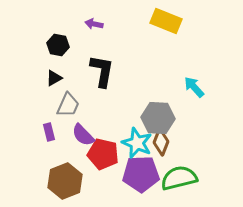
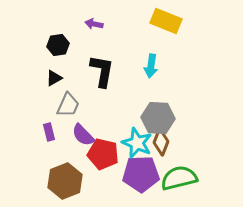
black hexagon: rotated 20 degrees counterclockwise
cyan arrow: moved 43 px left, 21 px up; rotated 130 degrees counterclockwise
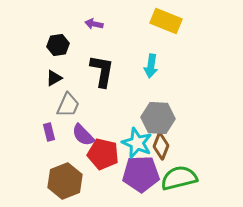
brown diamond: moved 4 px down
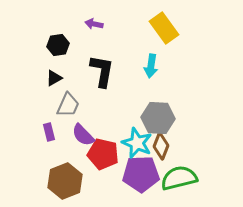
yellow rectangle: moved 2 px left, 7 px down; rotated 32 degrees clockwise
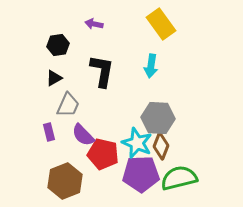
yellow rectangle: moved 3 px left, 4 px up
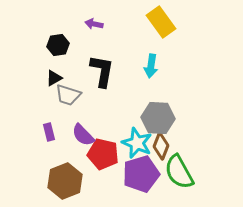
yellow rectangle: moved 2 px up
gray trapezoid: moved 10 px up; rotated 84 degrees clockwise
purple pentagon: rotated 15 degrees counterclockwise
green semicircle: moved 6 px up; rotated 105 degrees counterclockwise
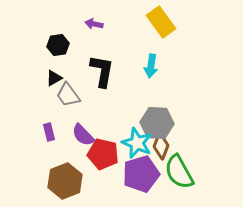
gray trapezoid: rotated 36 degrees clockwise
gray hexagon: moved 1 px left, 5 px down
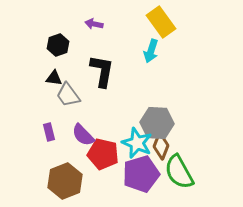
black hexagon: rotated 10 degrees counterclockwise
cyan arrow: moved 15 px up; rotated 10 degrees clockwise
black triangle: rotated 36 degrees clockwise
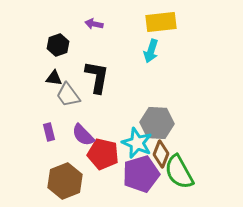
yellow rectangle: rotated 60 degrees counterclockwise
black L-shape: moved 5 px left, 6 px down
brown diamond: moved 8 px down
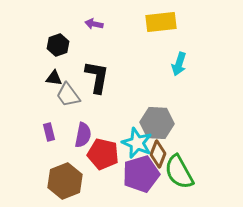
cyan arrow: moved 28 px right, 13 px down
purple semicircle: rotated 125 degrees counterclockwise
brown diamond: moved 3 px left
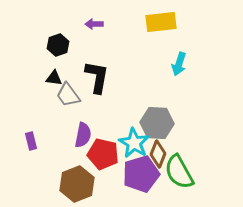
purple arrow: rotated 12 degrees counterclockwise
purple rectangle: moved 18 px left, 9 px down
cyan star: moved 3 px left; rotated 8 degrees clockwise
brown hexagon: moved 12 px right, 3 px down
